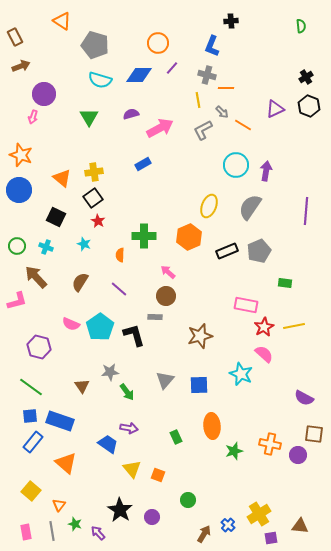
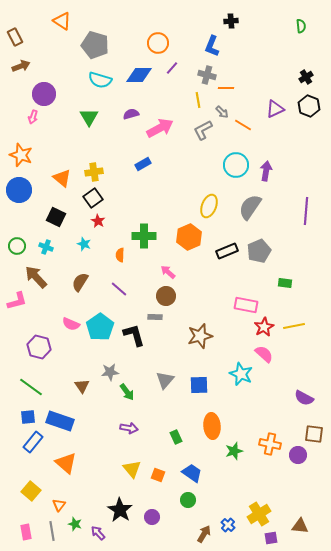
blue square at (30, 416): moved 2 px left, 1 px down
blue trapezoid at (108, 444): moved 84 px right, 29 px down
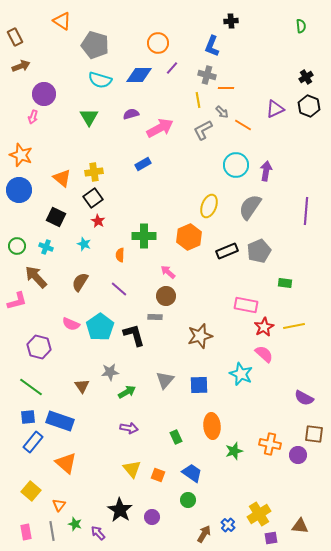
green arrow at (127, 392): rotated 84 degrees counterclockwise
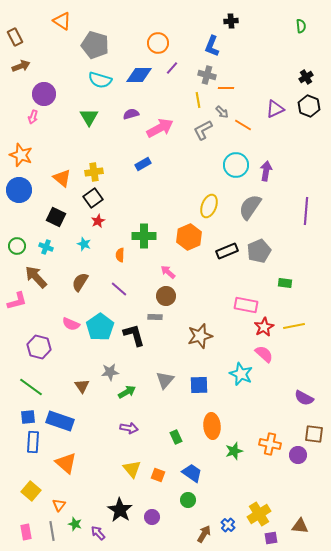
red star at (98, 221): rotated 16 degrees clockwise
blue rectangle at (33, 442): rotated 35 degrees counterclockwise
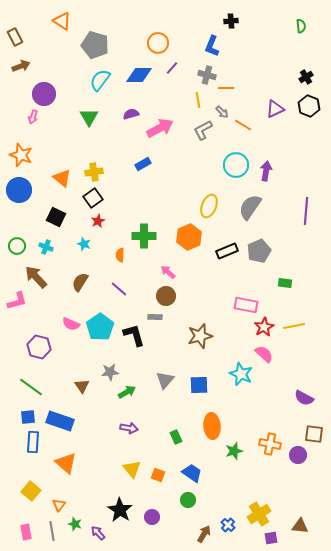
cyan semicircle at (100, 80): rotated 110 degrees clockwise
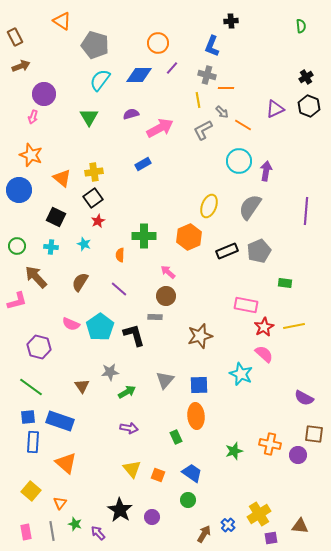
orange star at (21, 155): moved 10 px right
cyan circle at (236, 165): moved 3 px right, 4 px up
cyan cross at (46, 247): moved 5 px right; rotated 16 degrees counterclockwise
orange ellipse at (212, 426): moved 16 px left, 10 px up
orange triangle at (59, 505): moved 1 px right, 2 px up
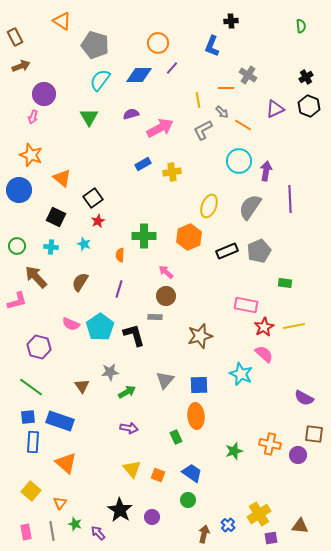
gray cross at (207, 75): moved 41 px right; rotated 18 degrees clockwise
yellow cross at (94, 172): moved 78 px right
purple line at (306, 211): moved 16 px left, 12 px up; rotated 8 degrees counterclockwise
pink arrow at (168, 272): moved 2 px left
purple line at (119, 289): rotated 66 degrees clockwise
brown arrow at (204, 534): rotated 18 degrees counterclockwise
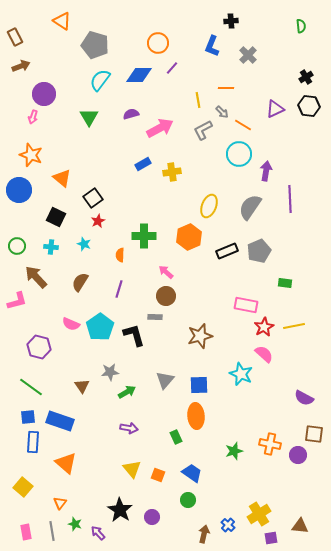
gray cross at (248, 75): moved 20 px up; rotated 12 degrees clockwise
black hexagon at (309, 106): rotated 15 degrees counterclockwise
cyan circle at (239, 161): moved 7 px up
yellow square at (31, 491): moved 8 px left, 4 px up
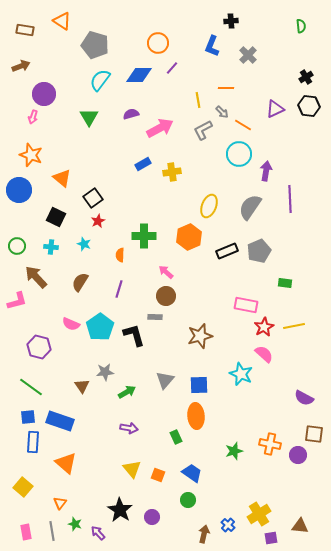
brown rectangle at (15, 37): moved 10 px right, 7 px up; rotated 54 degrees counterclockwise
gray star at (110, 372): moved 5 px left
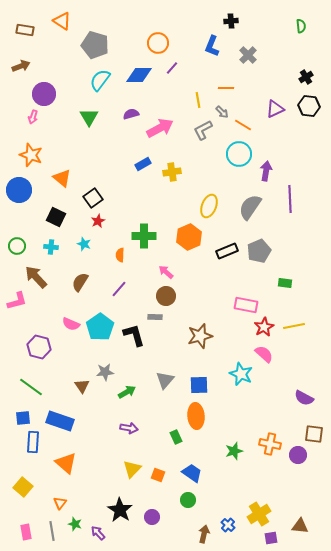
purple line at (119, 289): rotated 24 degrees clockwise
blue square at (28, 417): moved 5 px left, 1 px down
yellow triangle at (132, 469): rotated 24 degrees clockwise
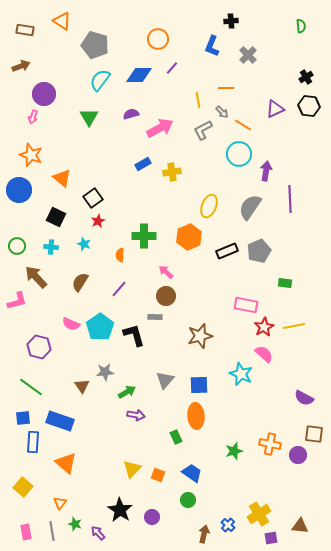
orange circle at (158, 43): moved 4 px up
purple arrow at (129, 428): moved 7 px right, 13 px up
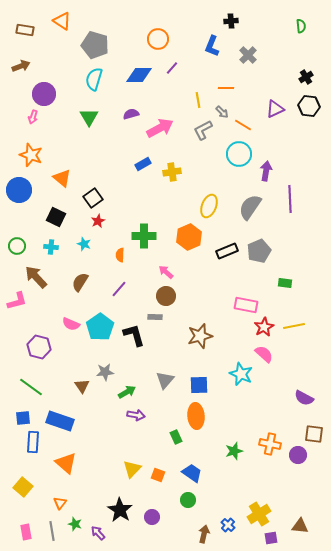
cyan semicircle at (100, 80): moved 6 px left, 1 px up; rotated 20 degrees counterclockwise
